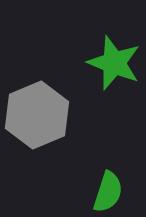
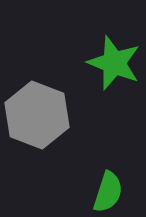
gray hexagon: rotated 16 degrees counterclockwise
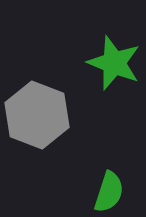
green semicircle: moved 1 px right
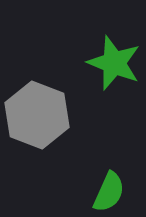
green semicircle: rotated 6 degrees clockwise
